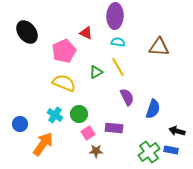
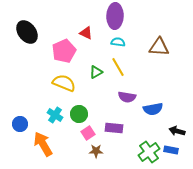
purple semicircle: rotated 126 degrees clockwise
blue semicircle: rotated 60 degrees clockwise
orange arrow: rotated 65 degrees counterclockwise
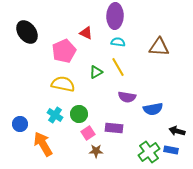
yellow semicircle: moved 1 px left, 1 px down; rotated 10 degrees counterclockwise
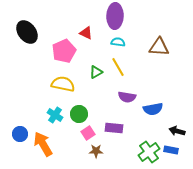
blue circle: moved 10 px down
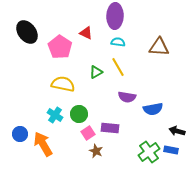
pink pentagon: moved 4 px left, 4 px up; rotated 15 degrees counterclockwise
purple rectangle: moved 4 px left
brown star: rotated 24 degrees clockwise
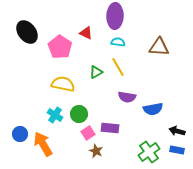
blue rectangle: moved 6 px right
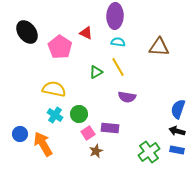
yellow semicircle: moved 9 px left, 5 px down
blue semicircle: moved 25 px right; rotated 120 degrees clockwise
brown star: rotated 24 degrees clockwise
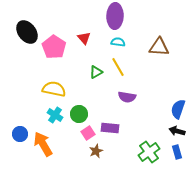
red triangle: moved 2 px left, 5 px down; rotated 24 degrees clockwise
pink pentagon: moved 6 px left
blue rectangle: moved 2 px down; rotated 64 degrees clockwise
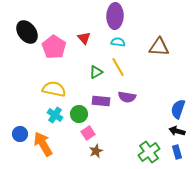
purple rectangle: moved 9 px left, 27 px up
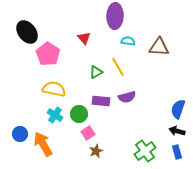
cyan semicircle: moved 10 px right, 1 px up
pink pentagon: moved 6 px left, 7 px down
purple semicircle: rotated 24 degrees counterclockwise
green cross: moved 4 px left, 1 px up
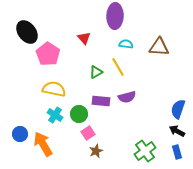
cyan semicircle: moved 2 px left, 3 px down
black arrow: rotated 14 degrees clockwise
